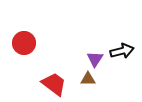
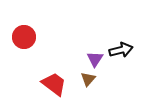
red circle: moved 6 px up
black arrow: moved 1 px left, 1 px up
brown triangle: rotated 49 degrees counterclockwise
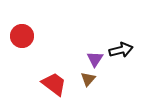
red circle: moved 2 px left, 1 px up
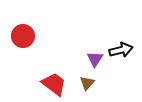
red circle: moved 1 px right
brown triangle: moved 1 px left, 4 px down
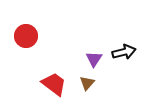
red circle: moved 3 px right
black arrow: moved 3 px right, 2 px down
purple triangle: moved 1 px left
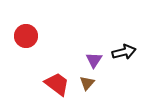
purple triangle: moved 1 px down
red trapezoid: moved 3 px right
